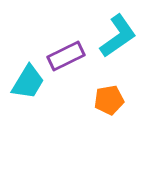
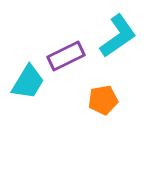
orange pentagon: moved 6 px left
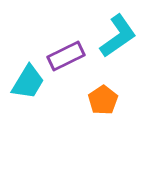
orange pentagon: rotated 24 degrees counterclockwise
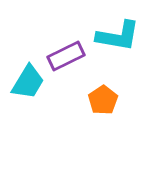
cyan L-shape: rotated 45 degrees clockwise
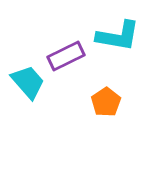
cyan trapezoid: rotated 72 degrees counterclockwise
orange pentagon: moved 3 px right, 2 px down
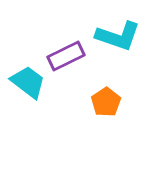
cyan L-shape: rotated 9 degrees clockwise
cyan trapezoid: rotated 12 degrees counterclockwise
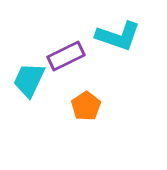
cyan trapezoid: moved 1 px right, 2 px up; rotated 102 degrees counterclockwise
orange pentagon: moved 20 px left, 4 px down
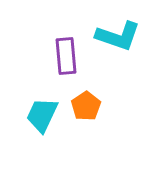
purple rectangle: rotated 69 degrees counterclockwise
cyan trapezoid: moved 13 px right, 35 px down
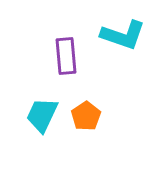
cyan L-shape: moved 5 px right, 1 px up
orange pentagon: moved 10 px down
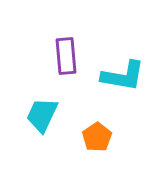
cyan L-shape: moved 41 px down; rotated 9 degrees counterclockwise
orange pentagon: moved 11 px right, 21 px down
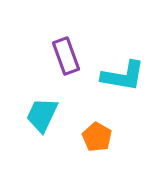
purple rectangle: rotated 15 degrees counterclockwise
orange pentagon: rotated 8 degrees counterclockwise
